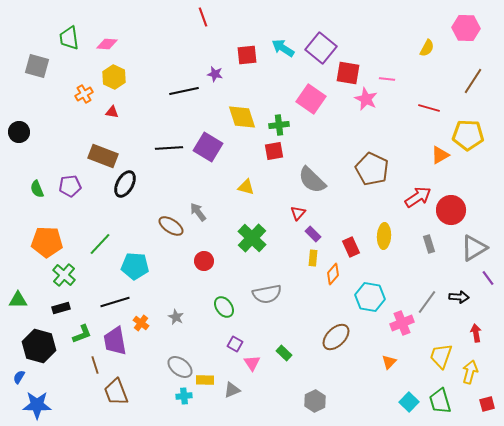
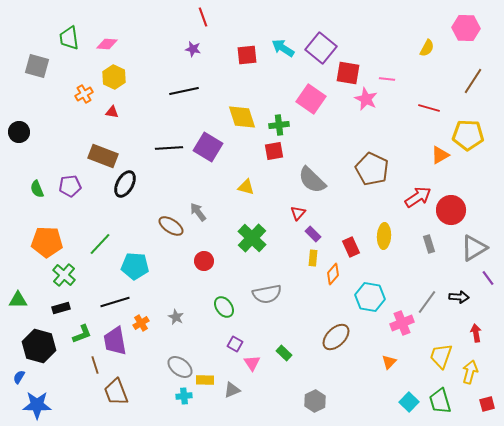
purple star at (215, 74): moved 22 px left, 25 px up
orange cross at (141, 323): rotated 21 degrees clockwise
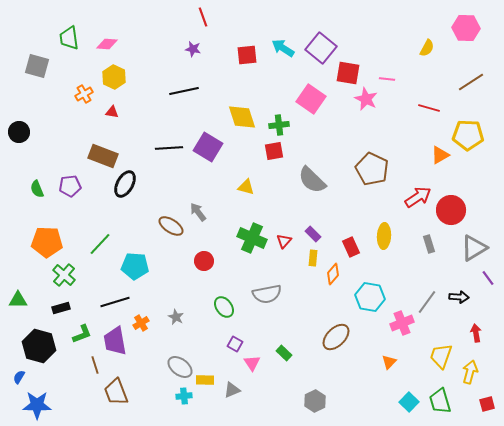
brown line at (473, 81): moved 2 px left, 1 px down; rotated 24 degrees clockwise
red triangle at (298, 213): moved 14 px left, 28 px down
green cross at (252, 238): rotated 20 degrees counterclockwise
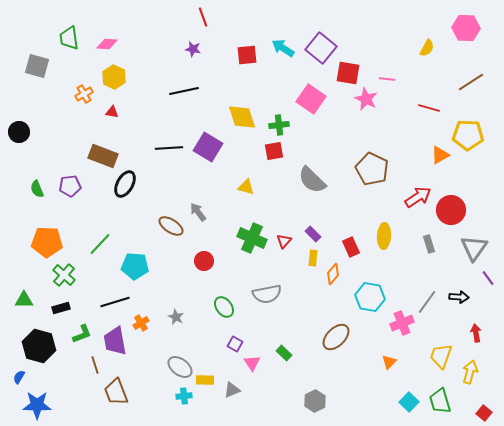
gray triangle at (474, 248): rotated 24 degrees counterclockwise
green triangle at (18, 300): moved 6 px right
red square at (487, 404): moved 3 px left, 9 px down; rotated 35 degrees counterclockwise
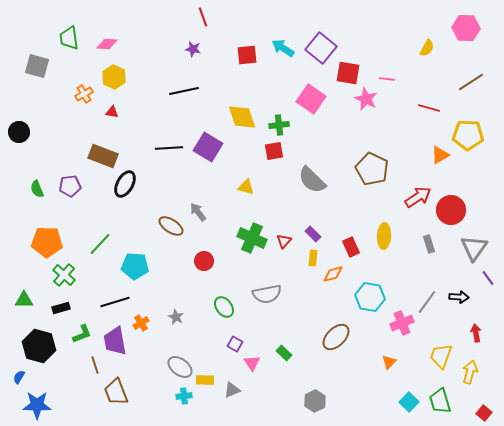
orange diamond at (333, 274): rotated 35 degrees clockwise
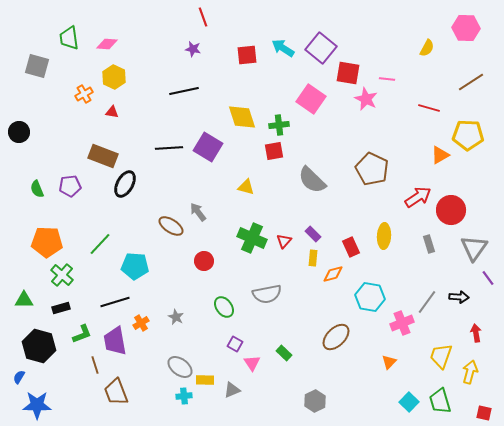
green cross at (64, 275): moved 2 px left
red square at (484, 413): rotated 28 degrees counterclockwise
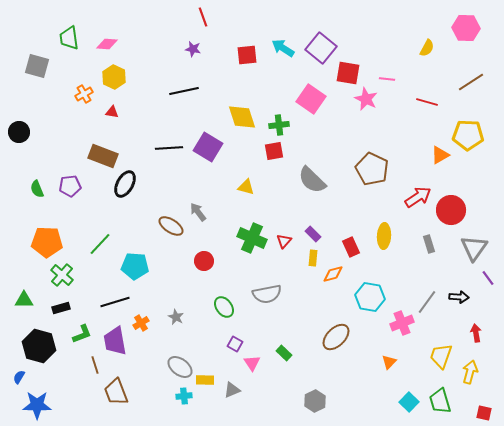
red line at (429, 108): moved 2 px left, 6 px up
